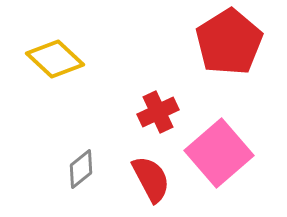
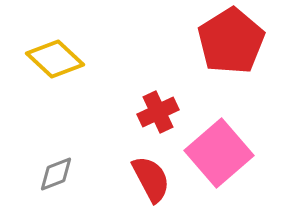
red pentagon: moved 2 px right, 1 px up
gray diamond: moved 25 px left, 5 px down; rotated 18 degrees clockwise
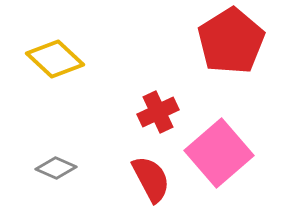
gray diamond: moved 6 px up; rotated 45 degrees clockwise
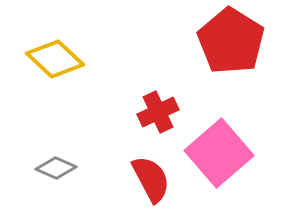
red pentagon: rotated 8 degrees counterclockwise
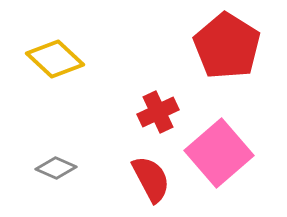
red pentagon: moved 4 px left, 5 px down
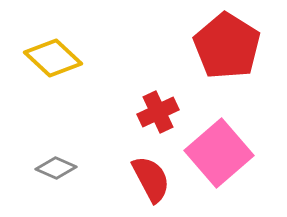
yellow diamond: moved 2 px left, 1 px up
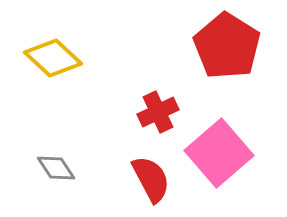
gray diamond: rotated 33 degrees clockwise
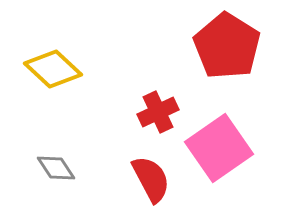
yellow diamond: moved 11 px down
pink square: moved 5 px up; rotated 6 degrees clockwise
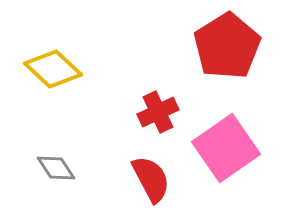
red pentagon: rotated 8 degrees clockwise
pink square: moved 7 px right
